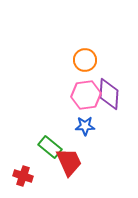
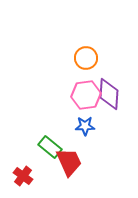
orange circle: moved 1 px right, 2 px up
red cross: rotated 18 degrees clockwise
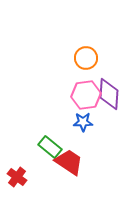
blue star: moved 2 px left, 4 px up
red trapezoid: rotated 32 degrees counterclockwise
red cross: moved 6 px left, 1 px down
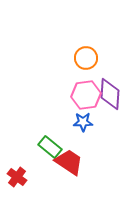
purple diamond: moved 1 px right
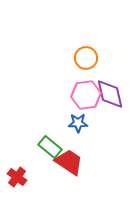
purple diamond: rotated 16 degrees counterclockwise
blue star: moved 5 px left, 1 px down
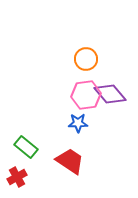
orange circle: moved 1 px down
purple diamond: rotated 28 degrees counterclockwise
green rectangle: moved 24 px left
red trapezoid: moved 1 px right, 1 px up
red cross: rotated 24 degrees clockwise
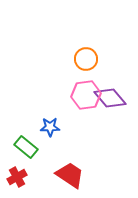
purple diamond: moved 4 px down
blue star: moved 28 px left, 4 px down
red trapezoid: moved 14 px down
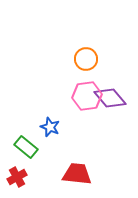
pink hexagon: moved 1 px right, 1 px down
blue star: rotated 24 degrees clockwise
red trapezoid: moved 7 px right, 1 px up; rotated 28 degrees counterclockwise
